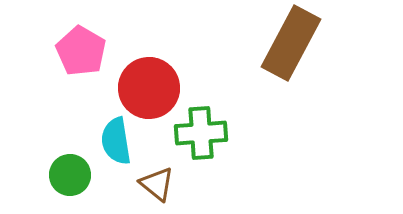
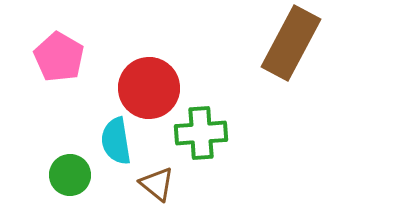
pink pentagon: moved 22 px left, 6 px down
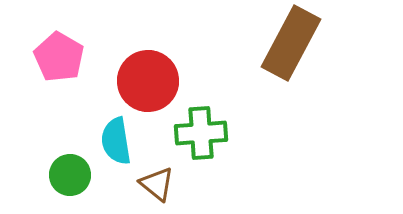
red circle: moved 1 px left, 7 px up
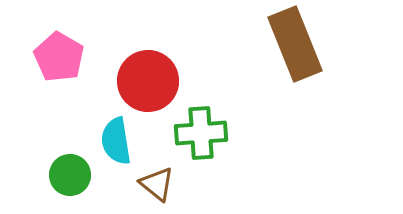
brown rectangle: moved 4 px right, 1 px down; rotated 50 degrees counterclockwise
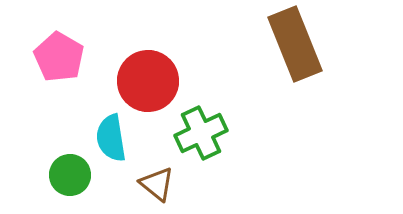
green cross: rotated 21 degrees counterclockwise
cyan semicircle: moved 5 px left, 3 px up
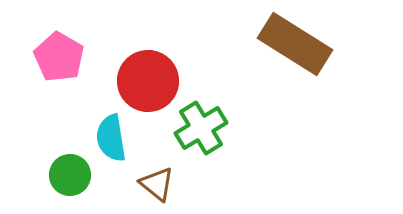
brown rectangle: rotated 36 degrees counterclockwise
green cross: moved 5 px up; rotated 6 degrees counterclockwise
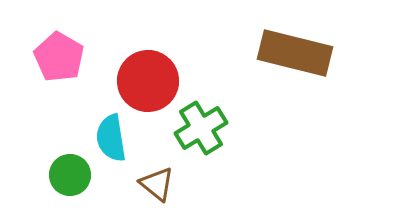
brown rectangle: moved 9 px down; rotated 18 degrees counterclockwise
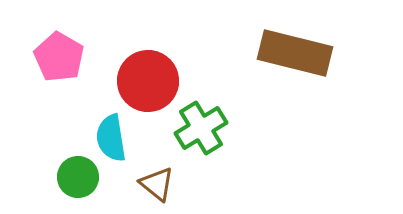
green circle: moved 8 px right, 2 px down
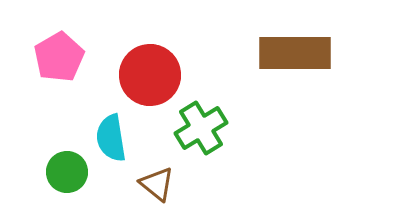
brown rectangle: rotated 14 degrees counterclockwise
pink pentagon: rotated 12 degrees clockwise
red circle: moved 2 px right, 6 px up
green circle: moved 11 px left, 5 px up
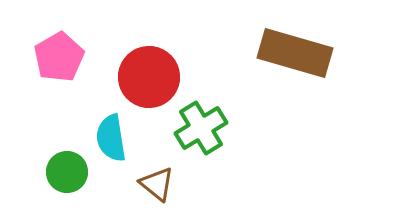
brown rectangle: rotated 16 degrees clockwise
red circle: moved 1 px left, 2 px down
